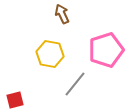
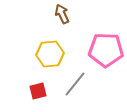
pink pentagon: rotated 20 degrees clockwise
yellow hexagon: rotated 16 degrees counterclockwise
red square: moved 23 px right, 9 px up
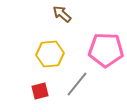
brown arrow: rotated 24 degrees counterclockwise
gray line: moved 2 px right
red square: moved 2 px right
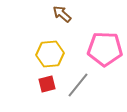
pink pentagon: moved 1 px left, 1 px up
gray line: moved 1 px right, 1 px down
red square: moved 7 px right, 7 px up
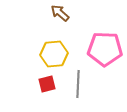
brown arrow: moved 2 px left, 1 px up
yellow hexagon: moved 4 px right
gray line: moved 1 px up; rotated 36 degrees counterclockwise
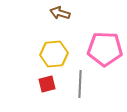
brown arrow: rotated 24 degrees counterclockwise
gray line: moved 2 px right
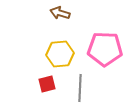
yellow hexagon: moved 6 px right
gray line: moved 4 px down
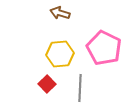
pink pentagon: moved 1 px left, 1 px up; rotated 24 degrees clockwise
red square: rotated 30 degrees counterclockwise
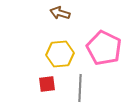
red square: rotated 36 degrees clockwise
